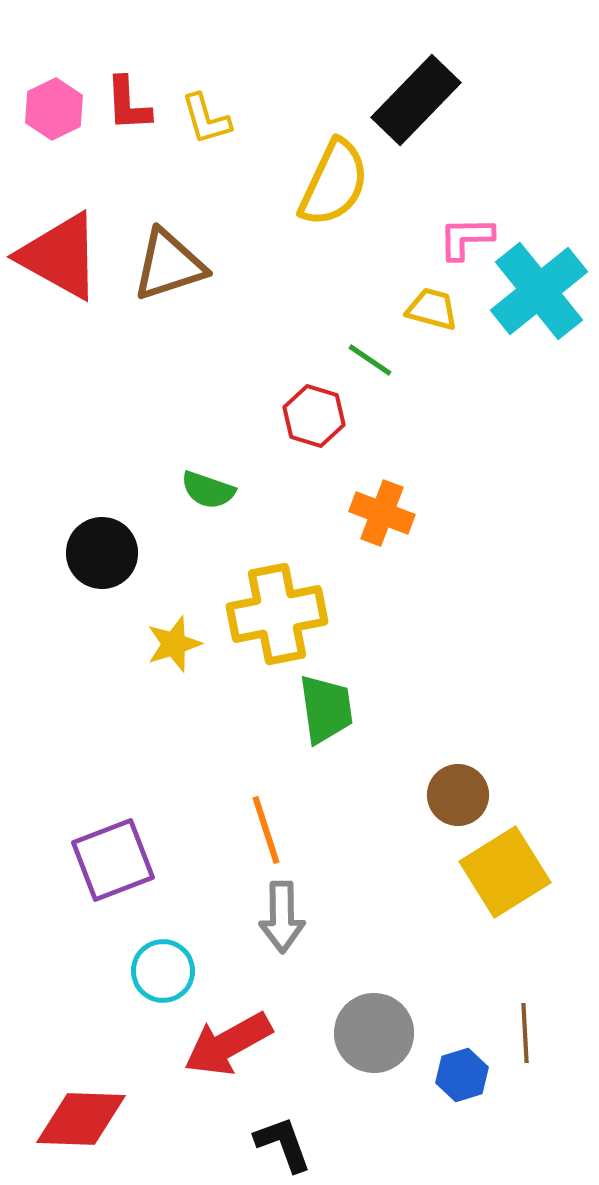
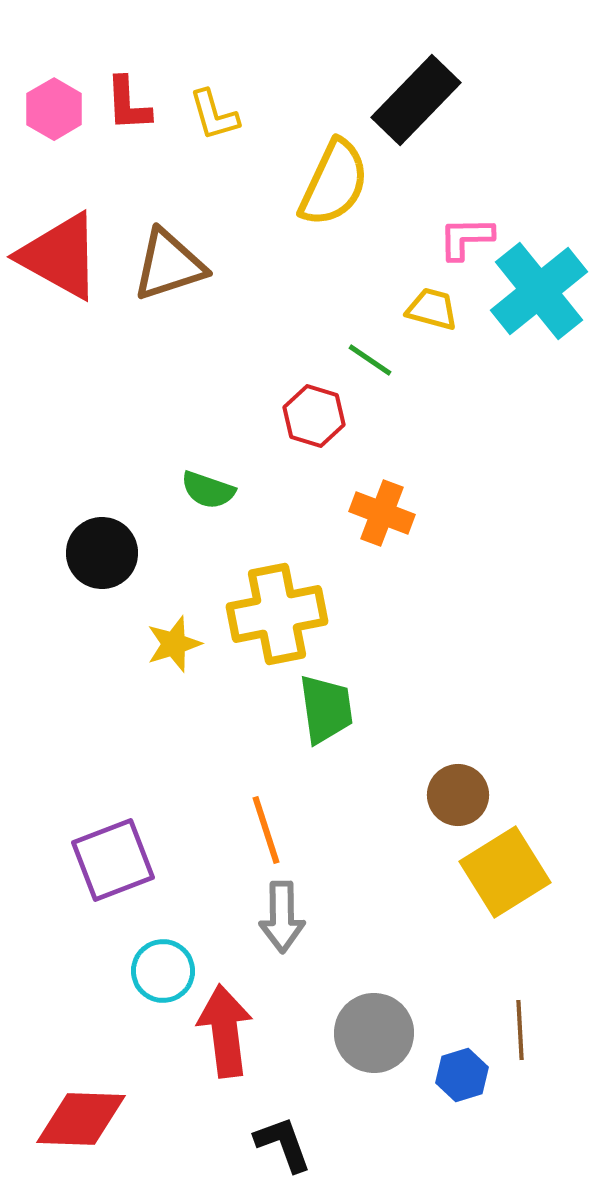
pink hexagon: rotated 4 degrees counterclockwise
yellow L-shape: moved 8 px right, 4 px up
brown line: moved 5 px left, 3 px up
red arrow: moved 3 px left, 13 px up; rotated 112 degrees clockwise
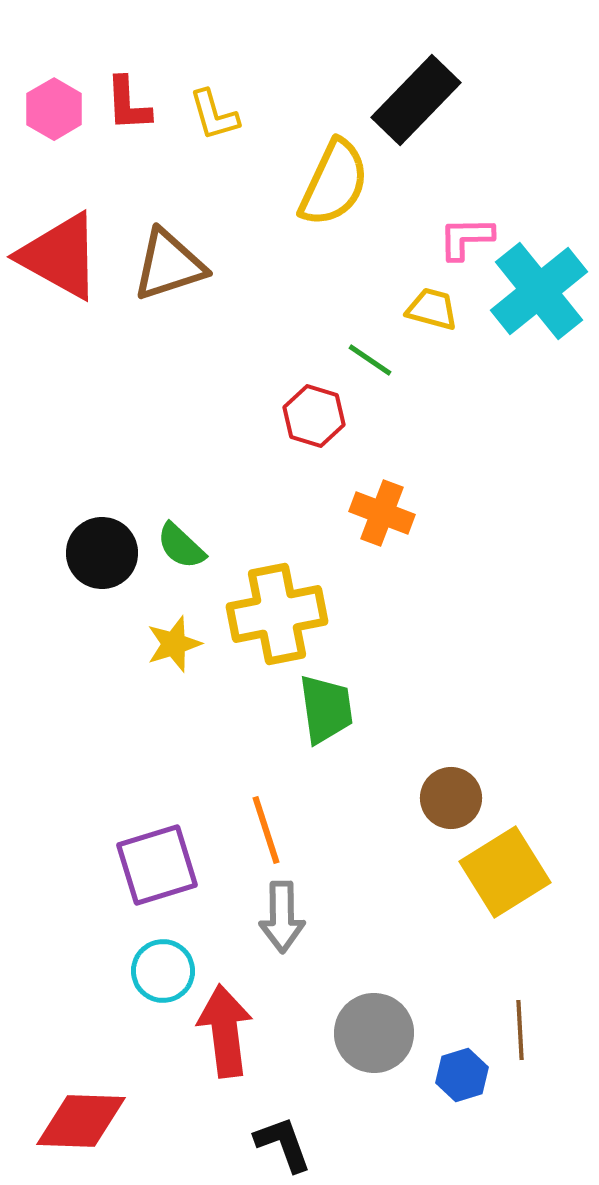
green semicircle: moved 27 px left, 56 px down; rotated 24 degrees clockwise
brown circle: moved 7 px left, 3 px down
purple square: moved 44 px right, 5 px down; rotated 4 degrees clockwise
red diamond: moved 2 px down
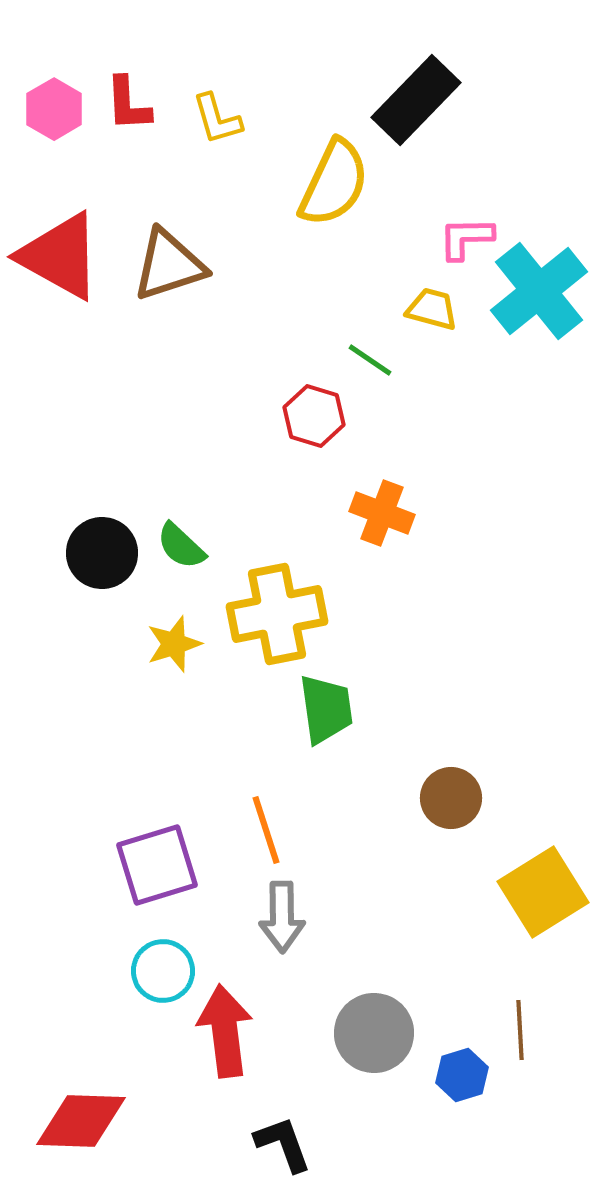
yellow L-shape: moved 3 px right, 4 px down
yellow square: moved 38 px right, 20 px down
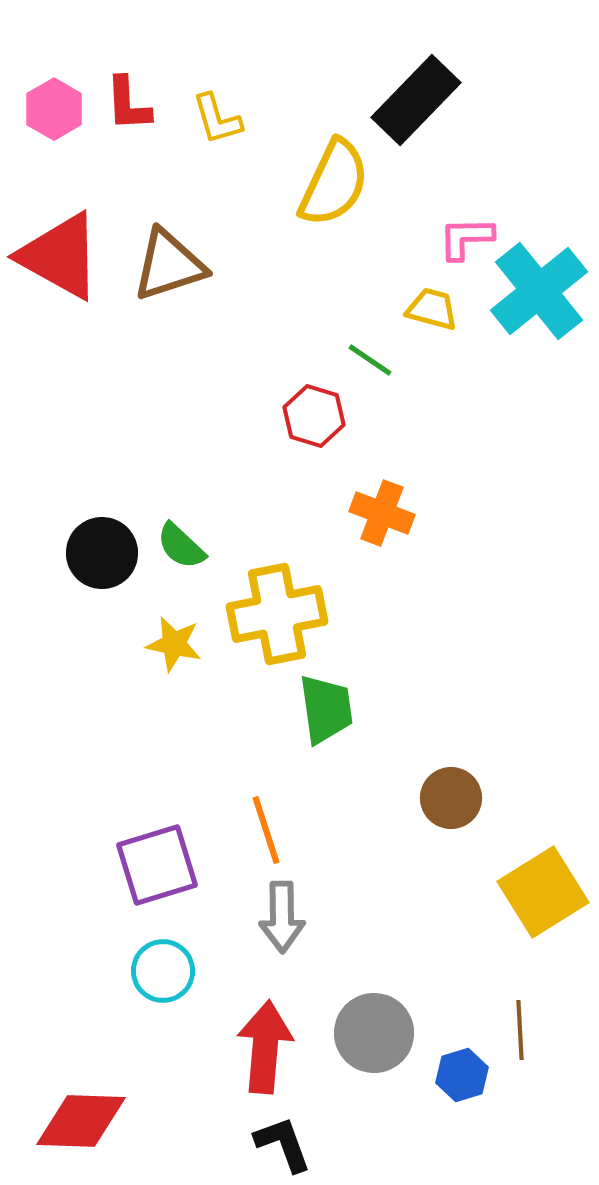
yellow star: rotated 30 degrees clockwise
red arrow: moved 40 px right, 16 px down; rotated 12 degrees clockwise
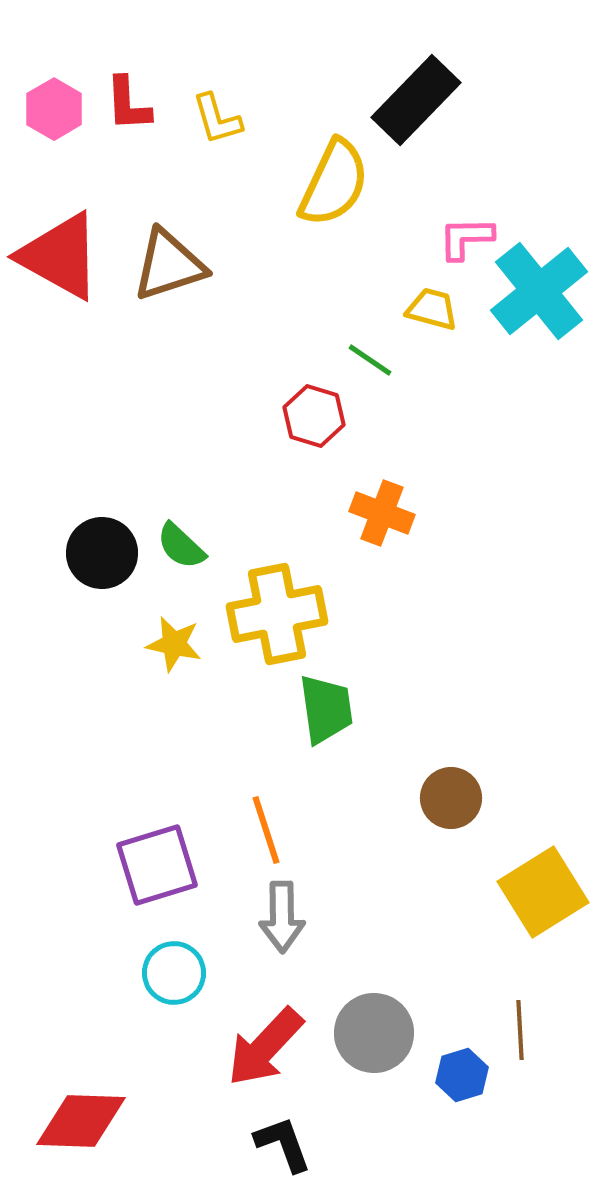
cyan circle: moved 11 px right, 2 px down
red arrow: rotated 142 degrees counterclockwise
